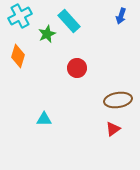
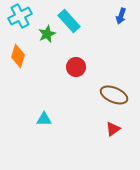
red circle: moved 1 px left, 1 px up
brown ellipse: moved 4 px left, 5 px up; rotated 32 degrees clockwise
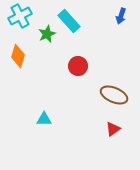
red circle: moved 2 px right, 1 px up
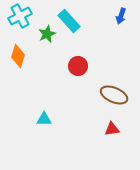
red triangle: moved 1 px left; rotated 28 degrees clockwise
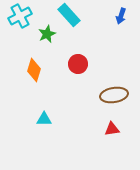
cyan rectangle: moved 6 px up
orange diamond: moved 16 px right, 14 px down
red circle: moved 2 px up
brown ellipse: rotated 32 degrees counterclockwise
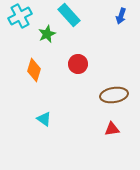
cyan triangle: rotated 35 degrees clockwise
